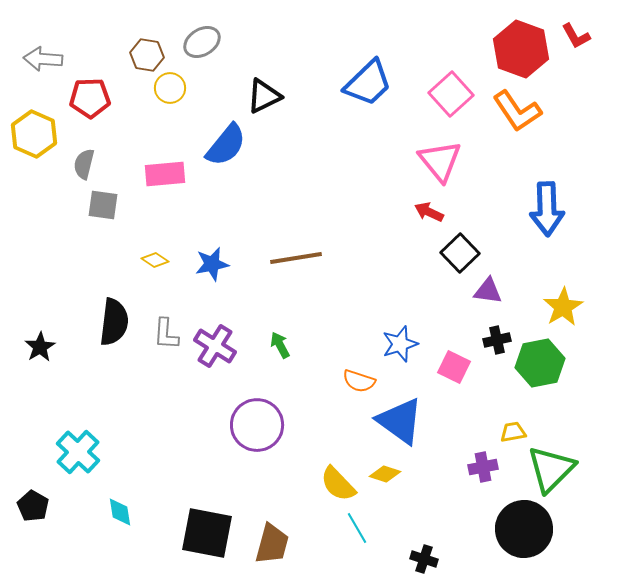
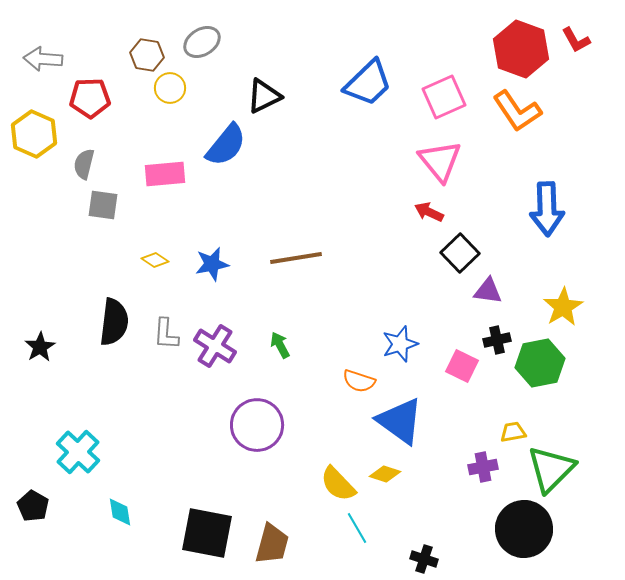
red L-shape at (576, 36): moved 4 px down
pink square at (451, 94): moved 7 px left, 3 px down; rotated 18 degrees clockwise
pink square at (454, 367): moved 8 px right, 1 px up
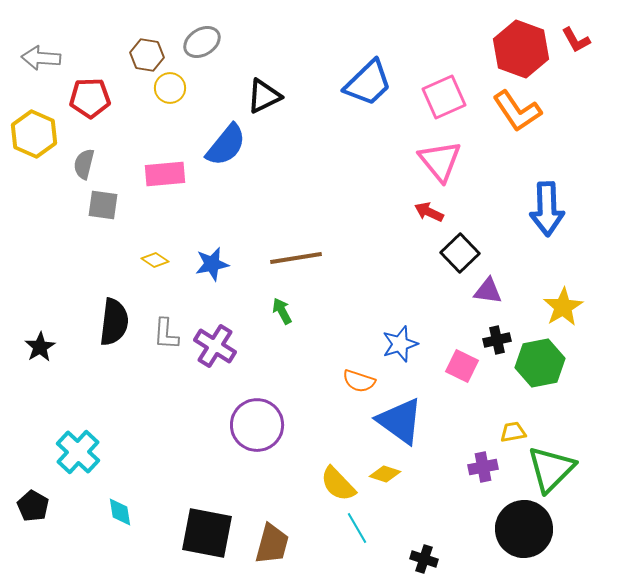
gray arrow at (43, 59): moved 2 px left, 1 px up
green arrow at (280, 345): moved 2 px right, 34 px up
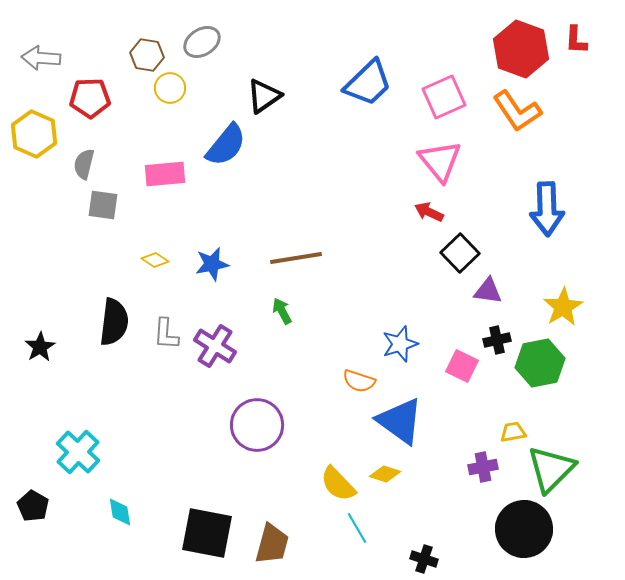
red L-shape at (576, 40): rotated 32 degrees clockwise
black triangle at (264, 96): rotated 9 degrees counterclockwise
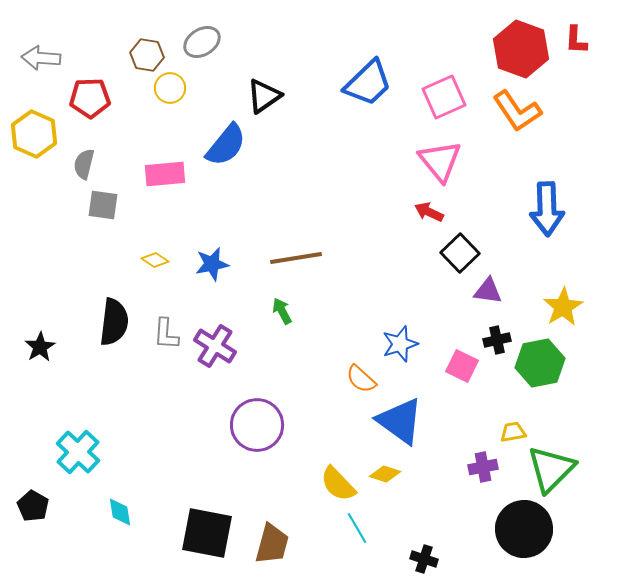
orange semicircle at (359, 381): moved 2 px right, 2 px up; rotated 24 degrees clockwise
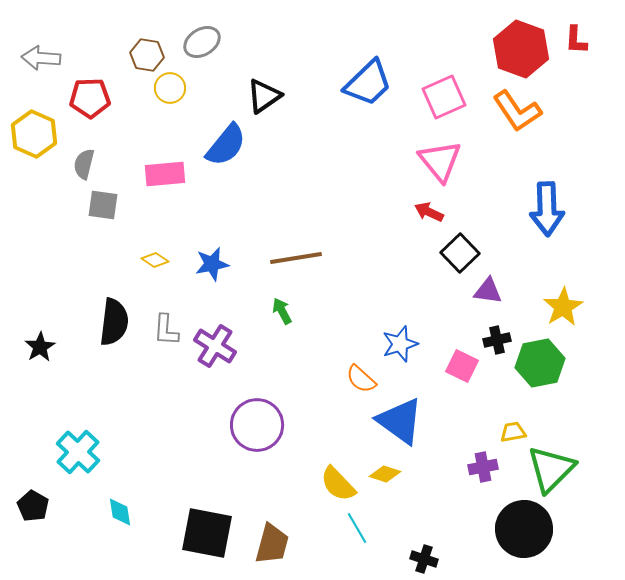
gray L-shape at (166, 334): moved 4 px up
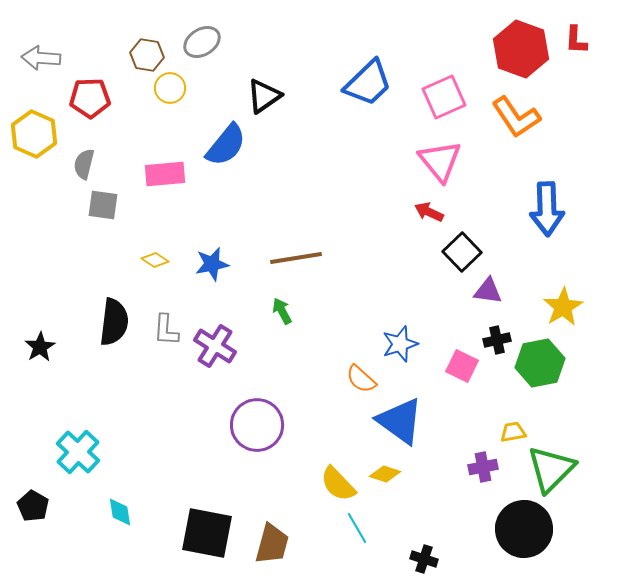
orange L-shape at (517, 111): moved 1 px left, 6 px down
black square at (460, 253): moved 2 px right, 1 px up
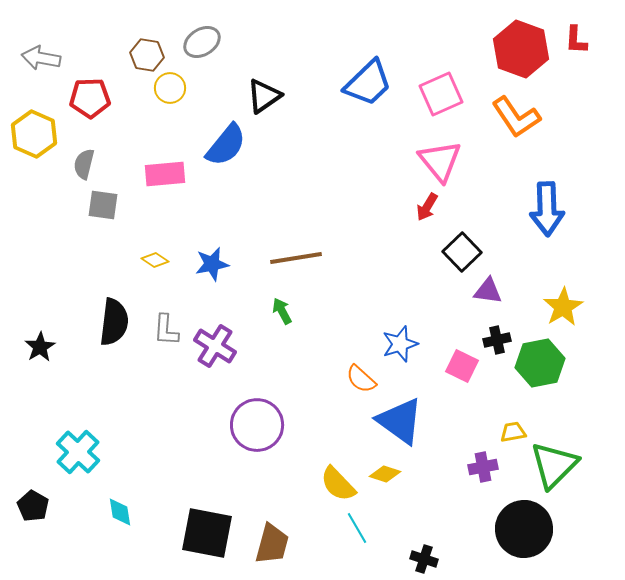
gray arrow at (41, 58): rotated 6 degrees clockwise
pink square at (444, 97): moved 3 px left, 3 px up
red arrow at (429, 212): moved 2 px left, 5 px up; rotated 84 degrees counterclockwise
green triangle at (551, 469): moved 3 px right, 4 px up
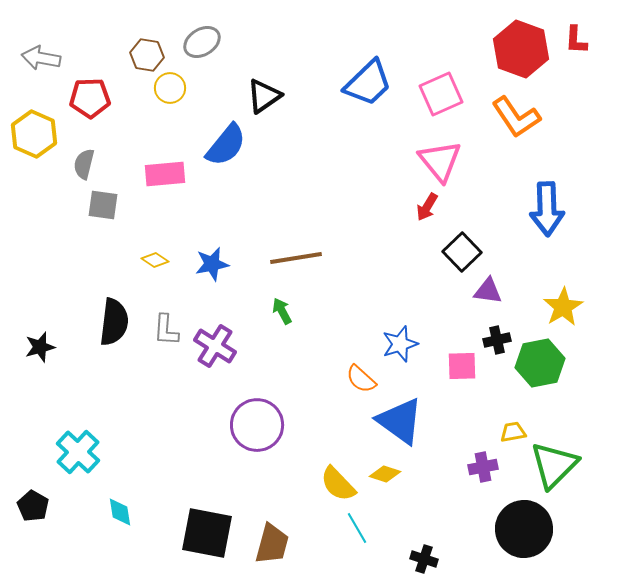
black star at (40, 347): rotated 16 degrees clockwise
pink square at (462, 366): rotated 28 degrees counterclockwise
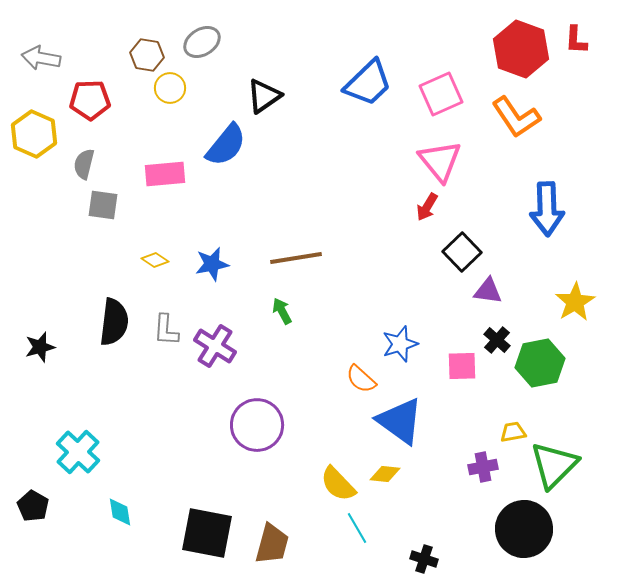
red pentagon at (90, 98): moved 2 px down
yellow star at (563, 307): moved 12 px right, 5 px up
black cross at (497, 340): rotated 36 degrees counterclockwise
yellow diamond at (385, 474): rotated 12 degrees counterclockwise
